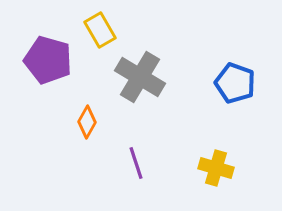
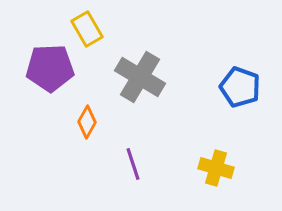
yellow rectangle: moved 13 px left, 1 px up
purple pentagon: moved 2 px right, 8 px down; rotated 18 degrees counterclockwise
blue pentagon: moved 5 px right, 4 px down
purple line: moved 3 px left, 1 px down
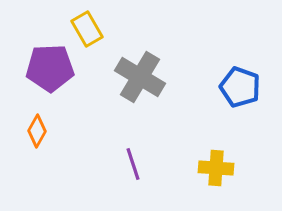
orange diamond: moved 50 px left, 9 px down
yellow cross: rotated 12 degrees counterclockwise
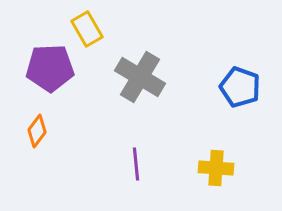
orange diamond: rotated 8 degrees clockwise
purple line: moved 3 px right; rotated 12 degrees clockwise
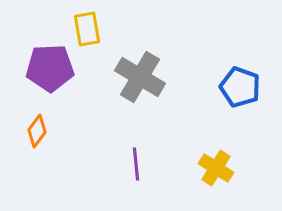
yellow rectangle: rotated 20 degrees clockwise
yellow cross: rotated 28 degrees clockwise
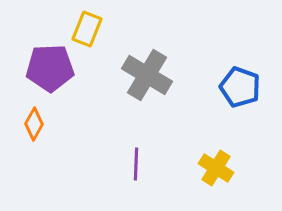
yellow rectangle: rotated 32 degrees clockwise
gray cross: moved 7 px right, 2 px up
orange diamond: moved 3 px left, 7 px up; rotated 8 degrees counterclockwise
purple line: rotated 8 degrees clockwise
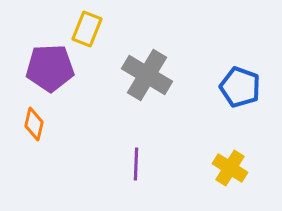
orange diamond: rotated 16 degrees counterclockwise
yellow cross: moved 14 px right
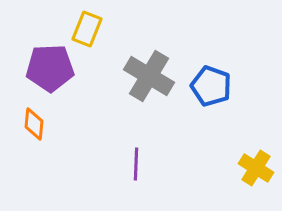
gray cross: moved 2 px right, 1 px down
blue pentagon: moved 29 px left, 1 px up
orange diamond: rotated 8 degrees counterclockwise
yellow cross: moved 26 px right
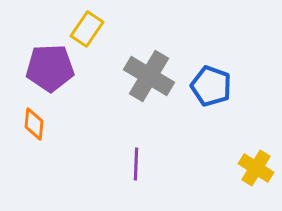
yellow rectangle: rotated 12 degrees clockwise
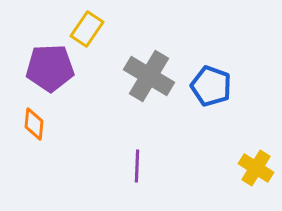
purple line: moved 1 px right, 2 px down
